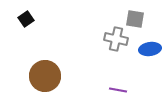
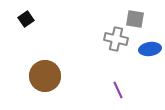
purple line: rotated 54 degrees clockwise
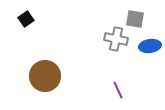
blue ellipse: moved 3 px up
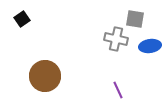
black square: moved 4 px left
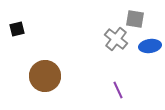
black square: moved 5 px left, 10 px down; rotated 21 degrees clockwise
gray cross: rotated 25 degrees clockwise
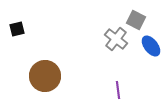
gray square: moved 1 px right, 1 px down; rotated 18 degrees clockwise
blue ellipse: moved 1 px right; rotated 60 degrees clockwise
purple line: rotated 18 degrees clockwise
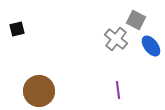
brown circle: moved 6 px left, 15 px down
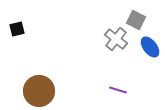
blue ellipse: moved 1 px left, 1 px down
purple line: rotated 66 degrees counterclockwise
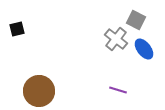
blue ellipse: moved 6 px left, 2 px down
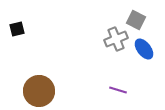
gray cross: rotated 30 degrees clockwise
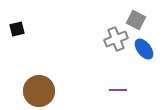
purple line: rotated 18 degrees counterclockwise
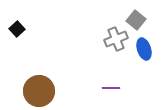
gray square: rotated 12 degrees clockwise
black square: rotated 28 degrees counterclockwise
blue ellipse: rotated 20 degrees clockwise
purple line: moved 7 px left, 2 px up
